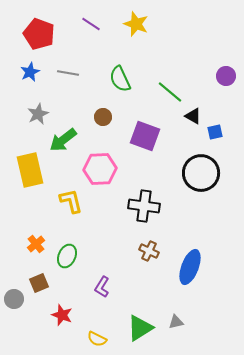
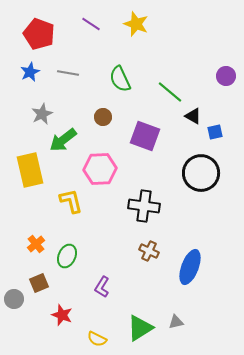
gray star: moved 4 px right
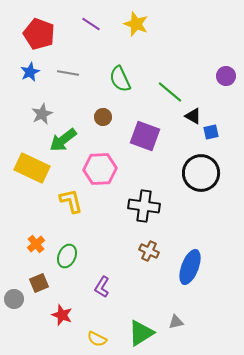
blue square: moved 4 px left
yellow rectangle: moved 2 px right, 2 px up; rotated 52 degrees counterclockwise
green triangle: moved 1 px right, 5 px down
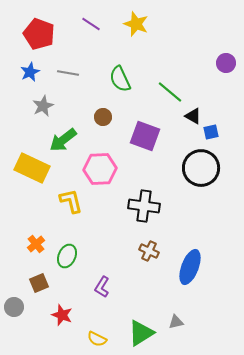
purple circle: moved 13 px up
gray star: moved 1 px right, 8 px up
black circle: moved 5 px up
gray circle: moved 8 px down
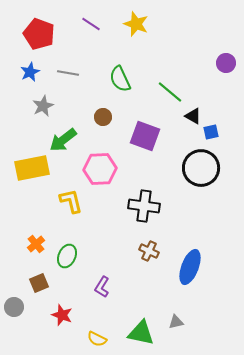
yellow rectangle: rotated 36 degrees counterclockwise
green triangle: rotated 44 degrees clockwise
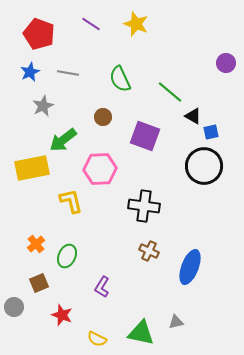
black circle: moved 3 px right, 2 px up
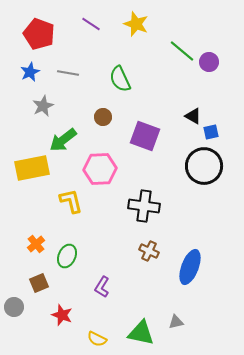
purple circle: moved 17 px left, 1 px up
green line: moved 12 px right, 41 px up
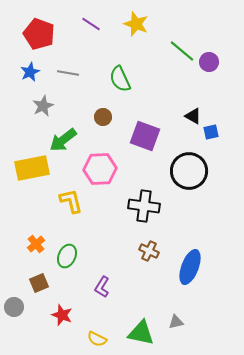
black circle: moved 15 px left, 5 px down
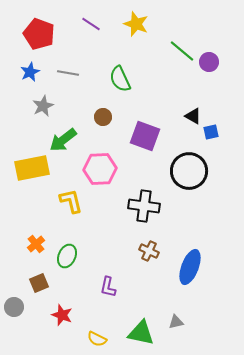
purple L-shape: moved 6 px right; rotated 20 degrees counterclockwise
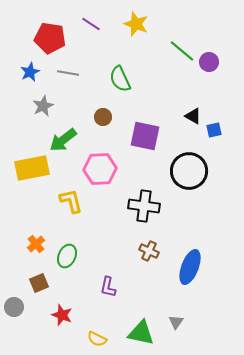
red pentagon: moved 11 px right, 4 px down; rotated 12 degrees counterclockwise
blue square: moved 3 px right, 2 px up
purple square: rotated 8 degrees counterclockwise
gray triangle: rotated 42 degrees counterclockwise
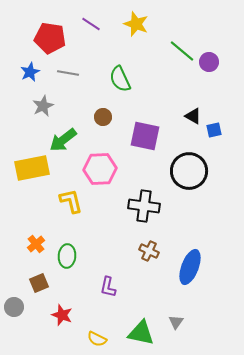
green ellipse: rotated 20 degrees counterclockwise
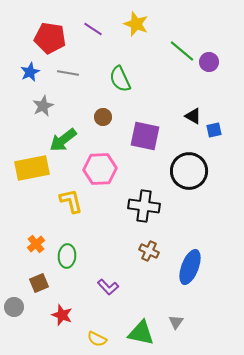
purple line: moved 2 px right, 5 px down
purple L-shape: rotated 55 degrees counterclockwise
